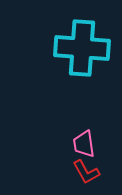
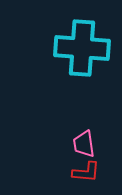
red L-shape: rotated 56 degrees counterclockwise
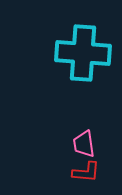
cyan cross: moved 1 px right, 5 px down
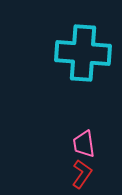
red L-shape: moved 4 px left, 2 px down; rotated 60 degrees counterclockwise
